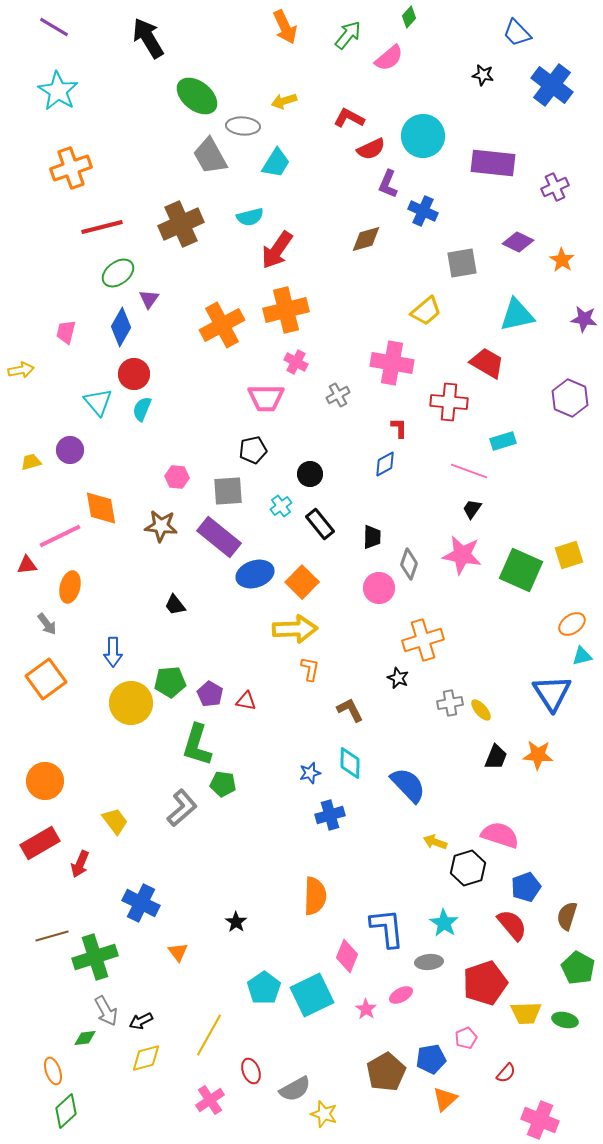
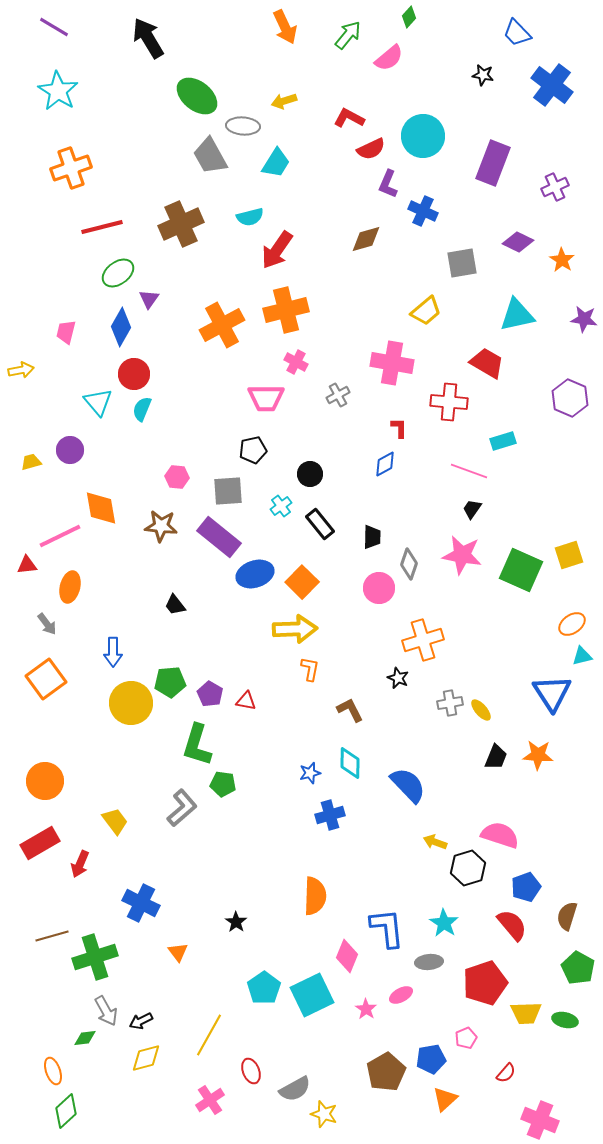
purple rectangle at (493, 163): rotated 75 degrees counterclockwise
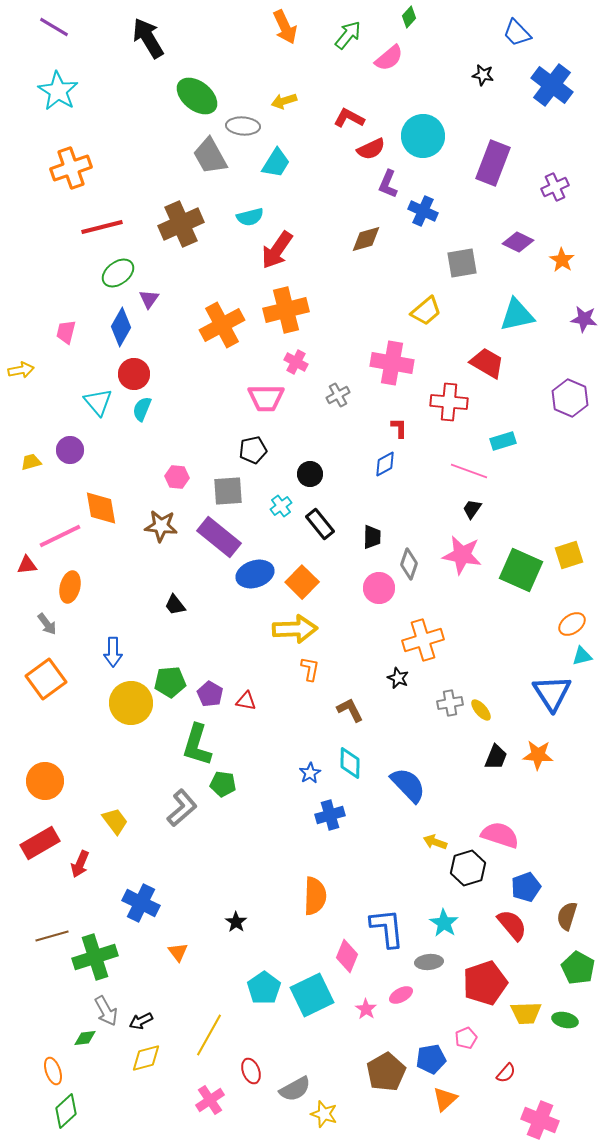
blue star at (310, 773): rotated 15 degrees counterclockwise
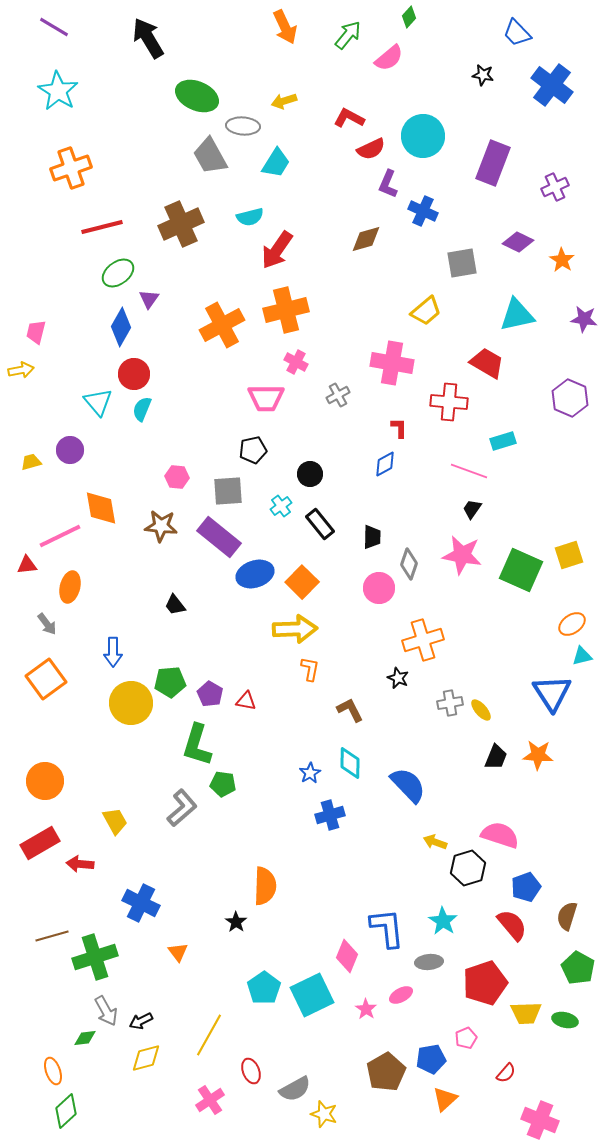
green ellipse at (197, 96): rotated 15 degrees counterclockwise
pink trapezoid at (66, 332): moved 30 px left
yellow trapezoid at (115, 821): rotated 8 degrees clockwise
red arrow at (80, 864): rotated 72 degrees clockwise
orange semicircle at (315, 896): moved 50 px left, 10 px up
cyan star at (444, 923): moved 1 px left, 2 px up
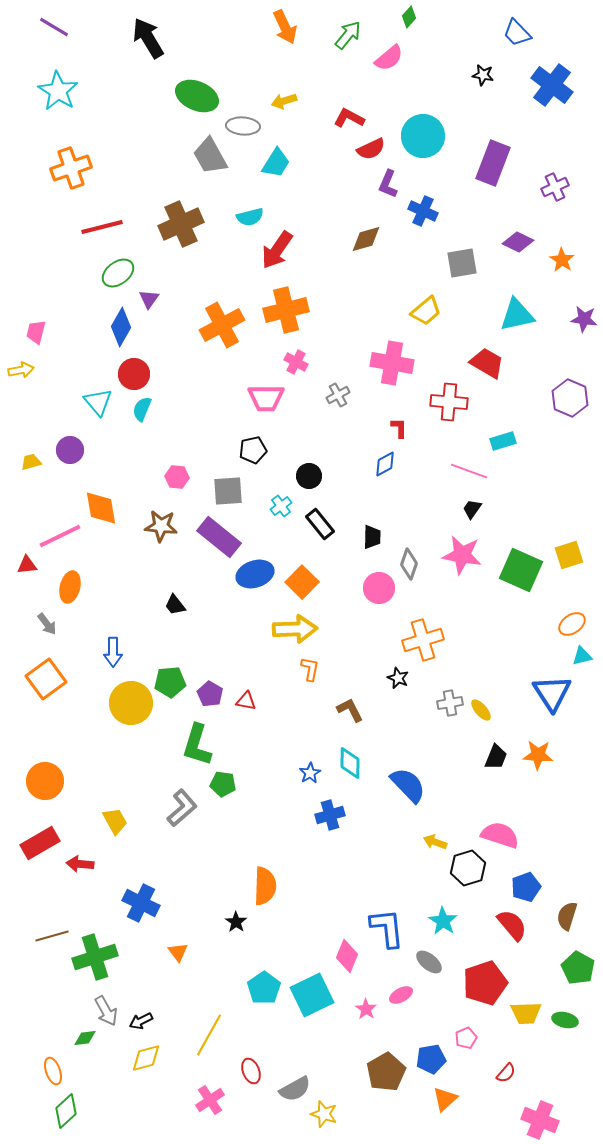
black circle at (310, 474): moved 1 px left, 2 px down
gray ellipse at (429, 962): rotated 44 degrees clockwise
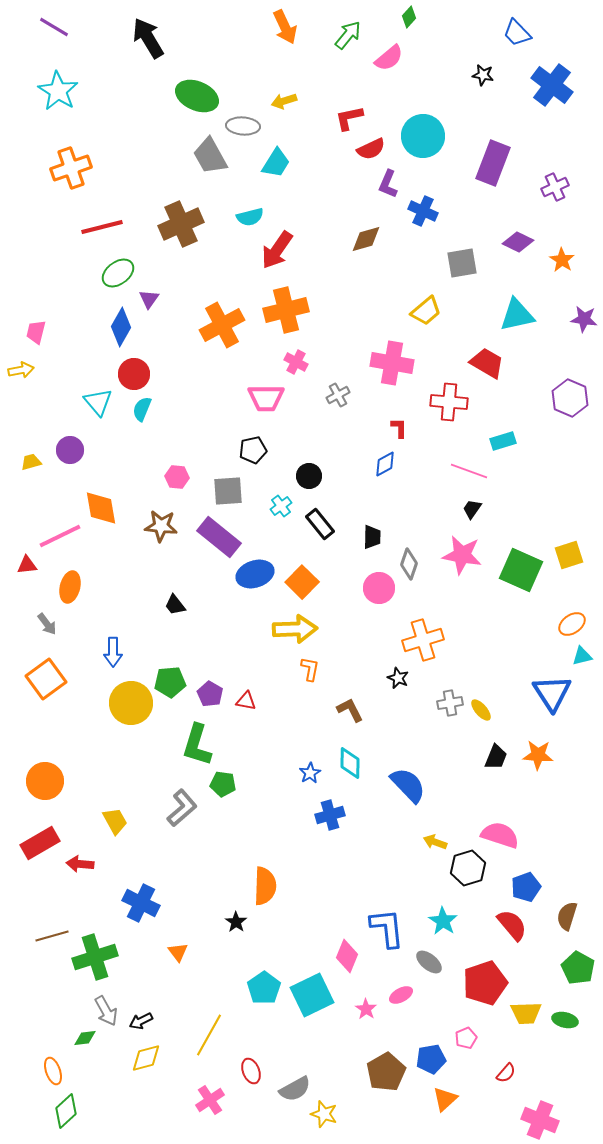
red L-shape at (349, 118): rotated 40 degrees counterclockwise
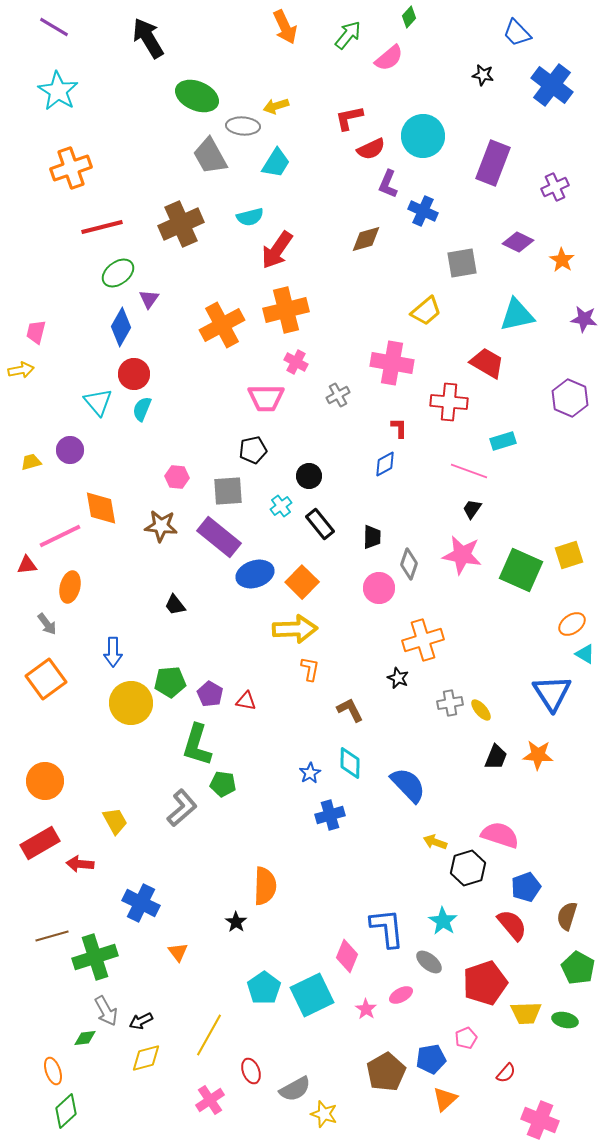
yellow arrow at (284, 101): moved 8 px left, 5 px down
cyan triangle at (582, 656): moved 3 px right, 2 px up; rotated 45 degrees clockwise
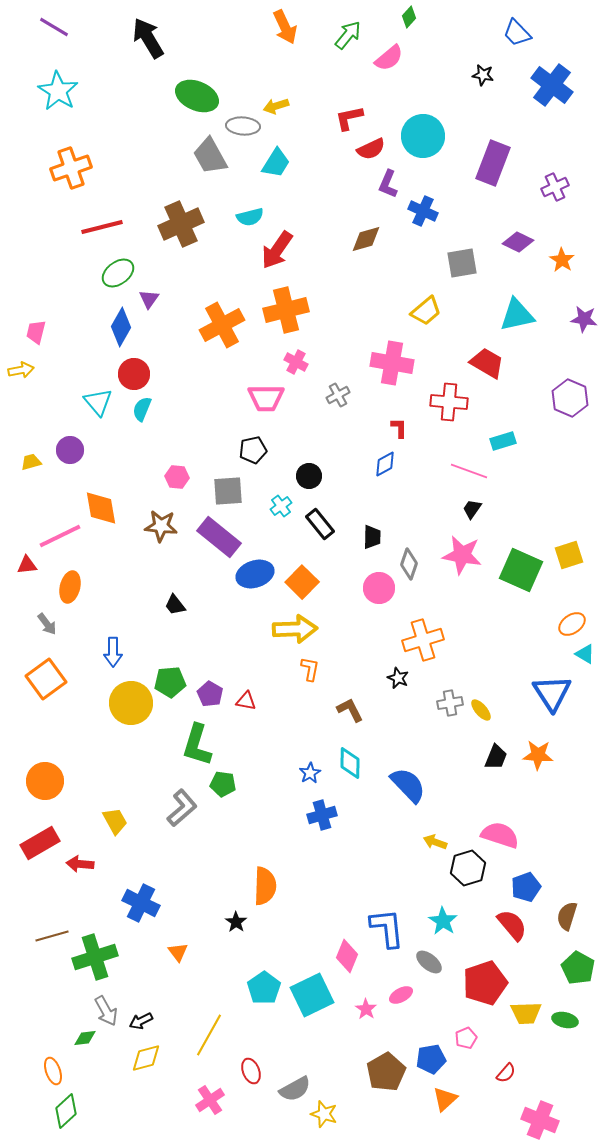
blue cross at (330, 815): moved 8 px left
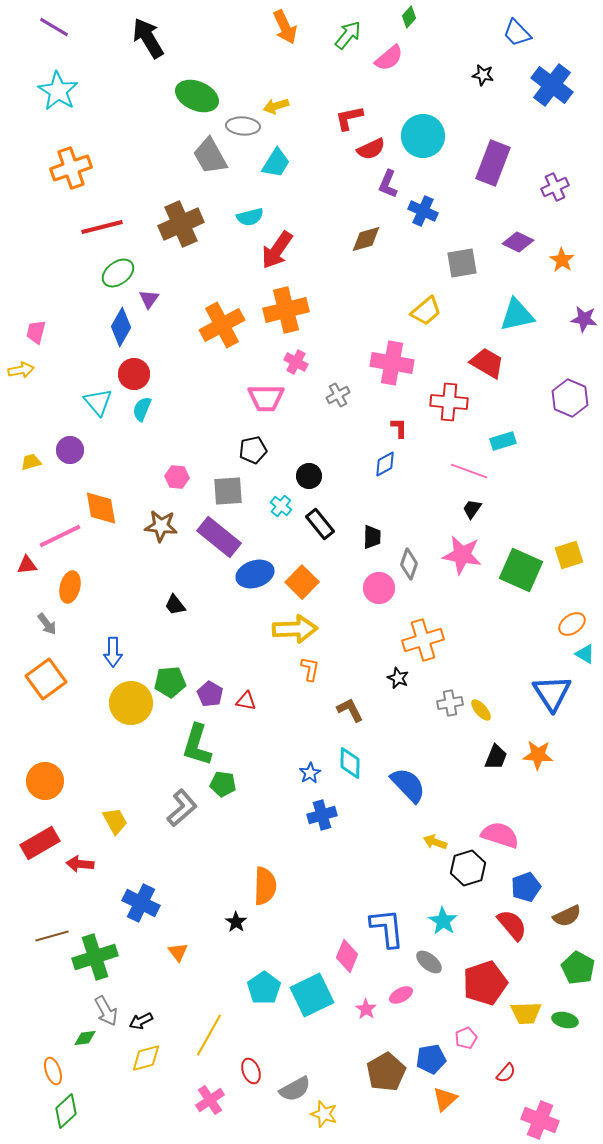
cyan cross at (281, 506): rotated 15 degrees counterclockwise
brown semicircle at (567, 916): rotated 132 degrees counterclockwise
